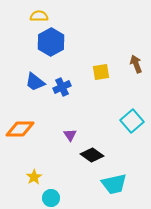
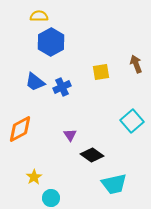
orange diamond: rotated 28 degrees counterclockwise
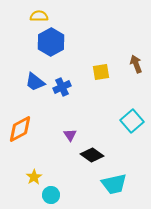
cyan circle: moved 3 px up
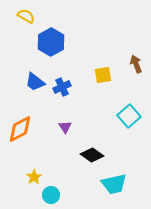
yellow semicircle: moved 13 px left; rotated 30 degrees clockwise
yellow square: moved 2 px right, 3 px down
cyan square: moved 3 px left, 5 px up
purple triangle: moved 5 px left, 8 px up
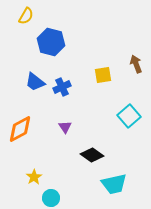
yellow semicircle: rotated 90 degrees clockwise
blue hexagon: rotated 16 degrees counterclockwise
cyan circle: moved 3 px down
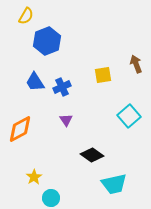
blue hexagon: moved 4 px left, 1 px up; rotated 24 degrees clockwise
blue trapezoid: rotated 20 degrees clockwise
purple triangle: moved 1 px right, 7 px up
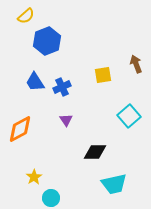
yellow semicircle: rotated 18 degrees clockwise
black diamond: moved 3 px right, 3 px up; rotated 35 degrees counterclockwise
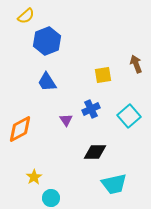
blue trapezoid: moved 12 px right
blue cross: moved 29 px right, 22 px down
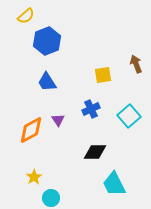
purple triangle: moved 8 px left
orange diamond: moved 11 px right, 1 px down
cyan trapezoid: rotated 76 degrees clockwise
